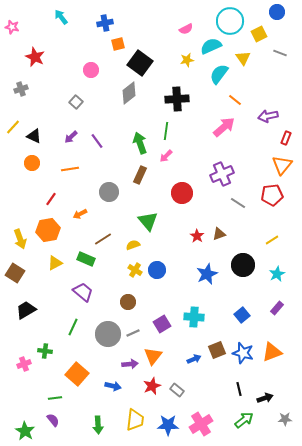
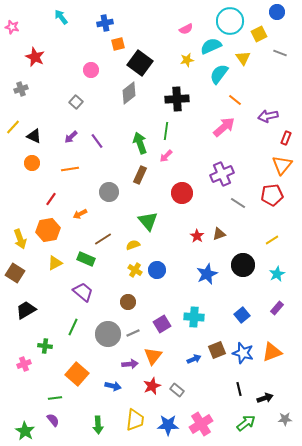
green cross at (45, 351): moved 5 px up
green arrow at (244, 420): moved 2 px right, 3 px down
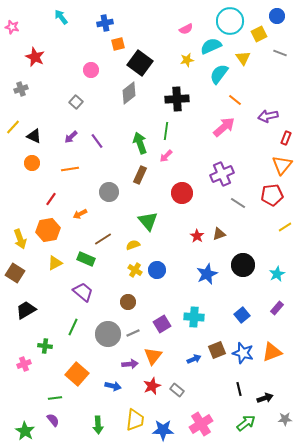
blue circle at (277, 12): moved 4 px down
yellow line at (272, 240): moved 13 px right, 13 px up
blue star at (168, 425): moved 5 px left, 5 px down
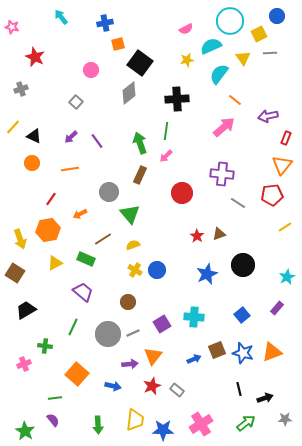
gray line at (280, 53): moved 10 px left; rotated 24 degrees counterclockwise
purple cross at (222, 174): rotated 30 degrees clockwise
green triangle at (148, 221): moved 18 px left, 7 px up
cyan star at (277, 274): moved 10 px right, 3 px down
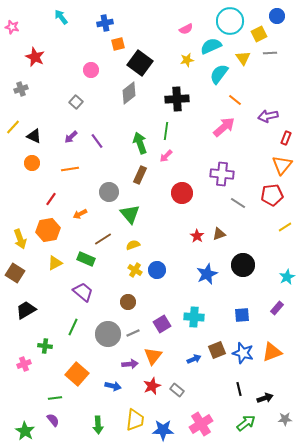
blue square at (242, 315): rotated 35 degrees clockwise
